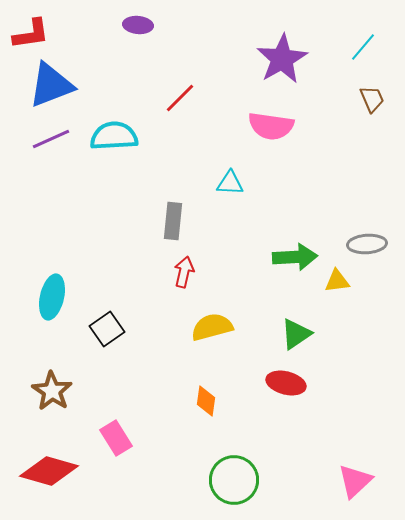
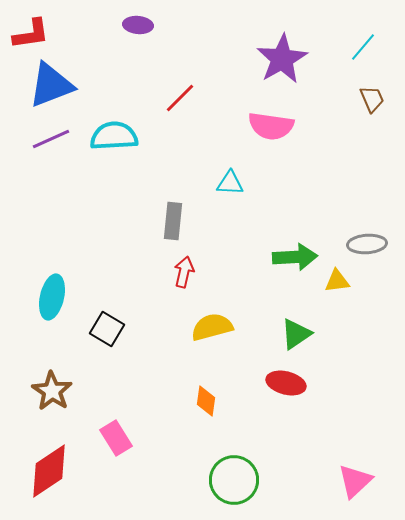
black square: rotated 24 degrees counterclockwise
red diamond: rotated 50 degrees counterclockwise
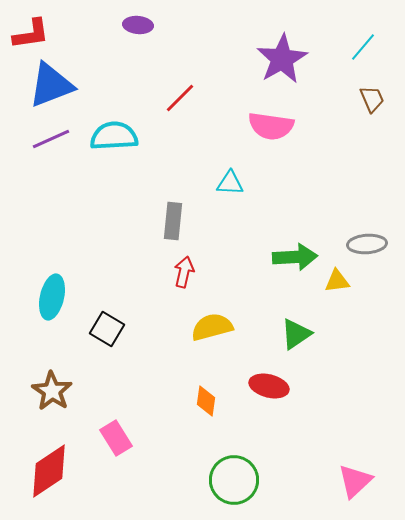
red ellipse: moved 17 px left, 3 px down
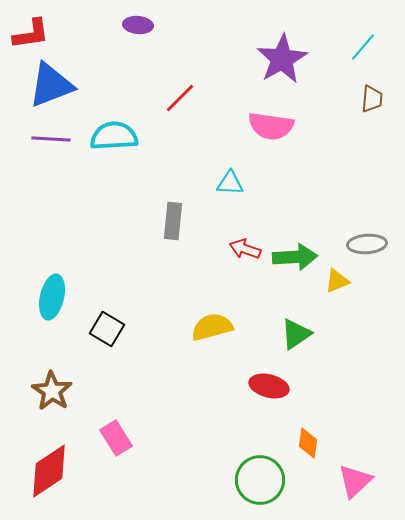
brown trapezoid: rotated 28 degrees clockwise
purple line: rotated 27 degrees clockwise
red arrow: moved 61 px right, 23 px up; rotated 84 degrees counterclockwise
yellow triangle: rotated 16 degrees counterclockwise
orange diamond: moved 102 px right, 42 px down
green circle: moved 26 px right
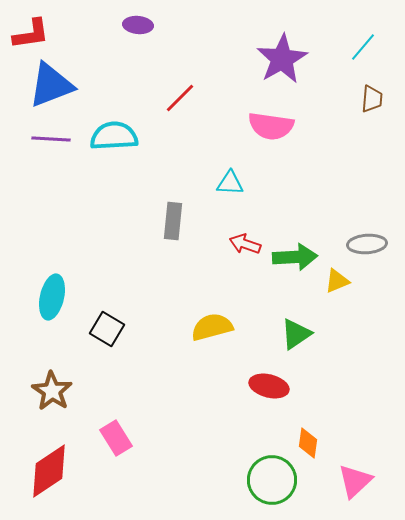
red arrow: moved 5 px up
green circle: moved 12 px right
